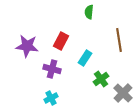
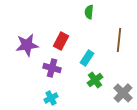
brown line: rotated 15 degrees clockwise
purple star: moved 1 px up; rotated 15 degrees counterclockwise
cyan rectangle: moved 2 px right
purple cross: moved 1 px up
green cross: moved 6 px left, 1 px down
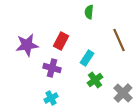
brown line: rotated 30 degrees counterclockwise
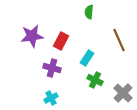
purple star: moved 5 px right, 9 px up
green cross: rotated 28 degrees counterclockwise
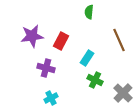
purple cross: moved 6 px left
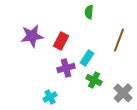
brown line: rotated 45 degrees clockwise
purple cross: moved 20 px right; rotated 30 degrees counterclockwise
green cross: moved 1 px left
cyan cross: moved 1 px left, 1 px up
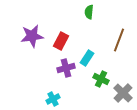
green cross: moved 7 px right, 1 px up
cyan cross: moved 3 px right, 2 px down
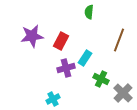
cyan rectangle: moved 2 px left
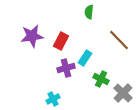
brown line: rotated 65 degrees counterclockwise
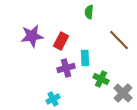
cyan rectangle: rotated 35 degrees counterclockwise
